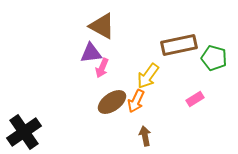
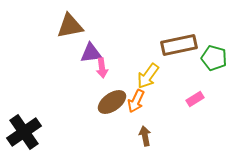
brown triangle: moved 32 px left; rotated 40 degrees counterclockwise
pink arrow: rotated 30 degrees counterclockwise
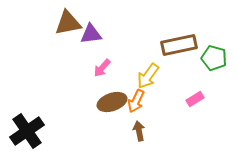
brown triangle: moved 2 px left, 3 px up
purple triangle: moved 19 px up
pink arrow: rotated 48 degrees clockwise
brown ellipse: rotated 16 degrees clockwise
black cross: moved 3 px right, 1 px up
brown arrow: moved 6 px left, 5 px up
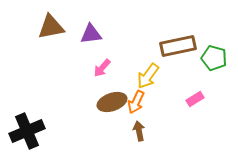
brown triangle: moved 17 px left, 4 px down
brown rectangle: moved 1 px left, 1 px down
orange arrow: moved 1 px down
black cross: rotated 12 degrees clockwise
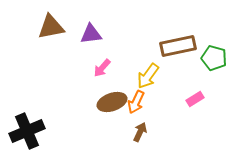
brown arrow: moved 1 px right, 1 px down; rotated 36 degrees clockwise
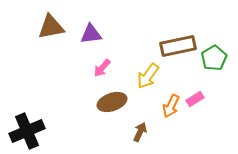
green pentagon: rotated 25 degrees clockwise
orange arrow: moved 35 px right, 4 px down
